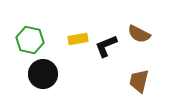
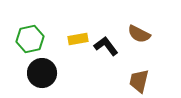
green hexagon: moved 1 px up; rotated 24 degrees counterclockwise
black L-shape: rotated 75 degrees clockwise
black circle: moved 1 px left, 1 px up
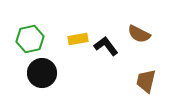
brown trapezoid: moved 7 px right
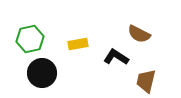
yellow rectangle: moved 5 px down
black L-shape: moved 10 px right, 11 px down; rotated 20 degrees counterclockwise
